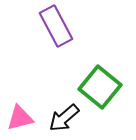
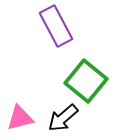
green square: moved 14 px left, 6 px up
black arrow: moved 1 px left
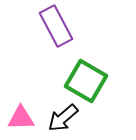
green square: rotated 9 degrees counterclockwise
pink triangle: moved 1 px right; rotated 12 degrees clockwise
